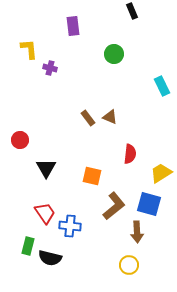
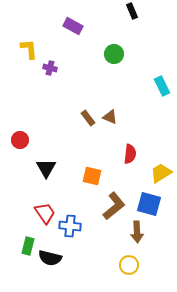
purple rectangle: rotated 54 degrees counterclockwise
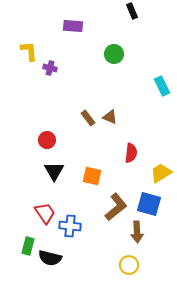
purple rectangle: rotated 24 degrees counterclockwise
yellow L-shape: moved 2 px down
red circle: moved 27 px right
red semicircle: moved 1 px right, 1 px up
black triangle: moved 8 px right, 3 px down
brown L-shape: moved 2 px right, 1 px down
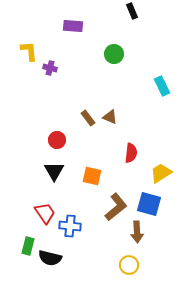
red circle: moved 10 px right
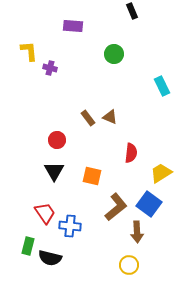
blue square: rotated 20 degrees clockwise
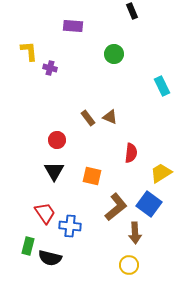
brown arrow: moved 2 px left, 1 px down
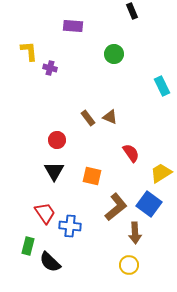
red semicircle: rotated 42 degrees counterclockwise
black semicircle: moved 4 px down; rotated 30 degrees clockwise
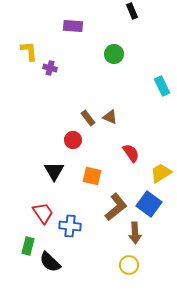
red circle: moved 16 px right
red trapezoid: moved 2 px left
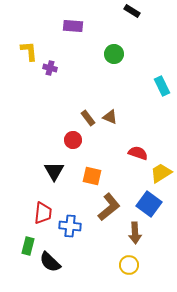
black rectangle: rotated 35 degrees counterclockwise
red semicircle: moved 7 px right; rotated 36 degrees counterclockwise
brown L-shape: moved 7 px left
red trapezoid: rotated 40 degrees clockwise
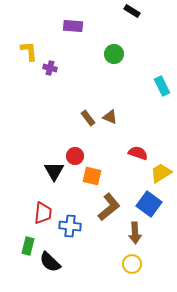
red circle: moved 2 px right, 16 px down
yellow circle: moved 3 px right, 1 px up
